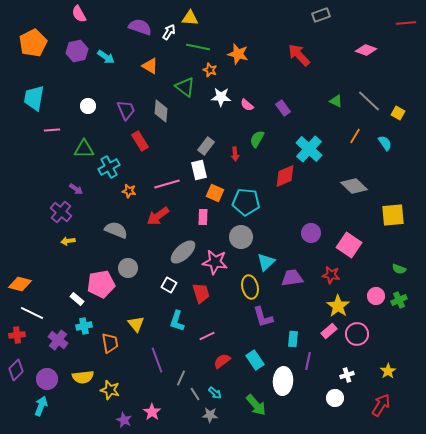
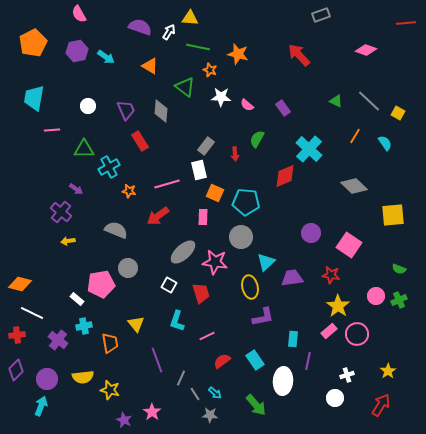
purple L-shape at (263, 317): rotated 85 degrees counterclockwise
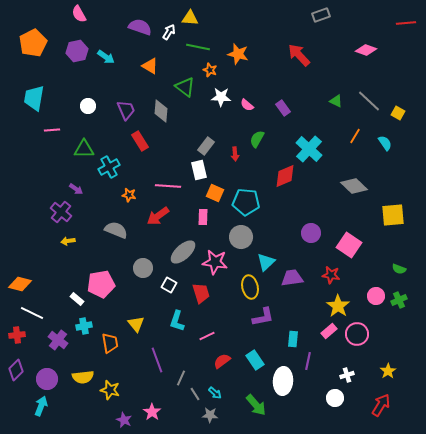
pink line at (167, 184): moved 1 px right, 2 px down; rotated 20 degrees clockwise
orange star at (129, 191): moved 4 px down
gray circle at (128, 268): moved 15 px right
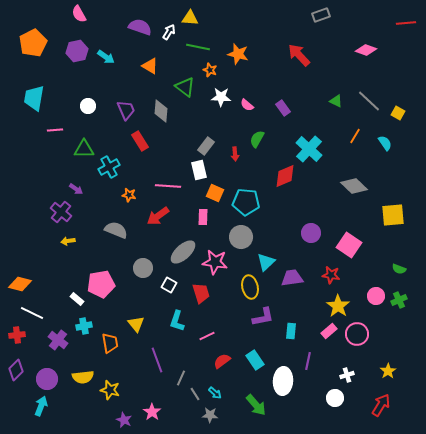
pink line at (52, 130): moved 3 px right
cyan rectangle at (293, 339): moved 2 px left, 8 px up
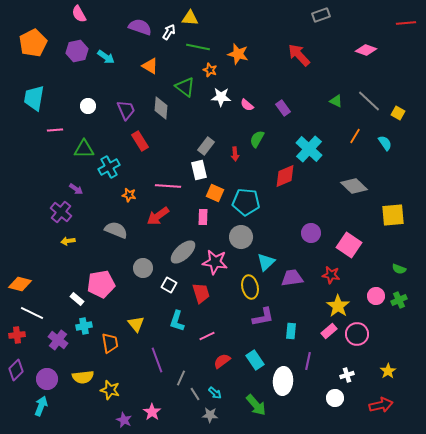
gray diamond at (161, 111): moved 3 px up
red arrow at (381, 405): rotated 45 degrees clockwise
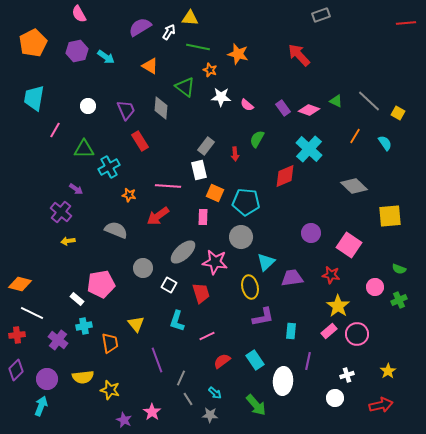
purple semicircle at (140, 27): rotated 50 degrees counterclockwise
pink diamond at (366, 50): moved 57 px left, 60 px down
pink line at (55, 130): rotated 56 degrees counterclockwise
yellow square at (393, 215): moved 3 px left, 1 px down
pink circle at (376, 296): moved 1 px left, 9 px up
gray line at (195, 394): moved 7 px left, 5 px down
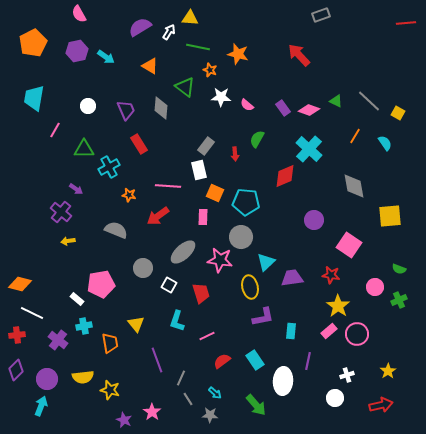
red rectangle at (140, 141): moved 1 px left, 3 px down
gray diamond at (354, 186): rotated 36 degrees clockwise
purple circle at (311, 233): moved 3 px right, 13 px up
pink star at (215, 262): moved 5 px right, 2 px up
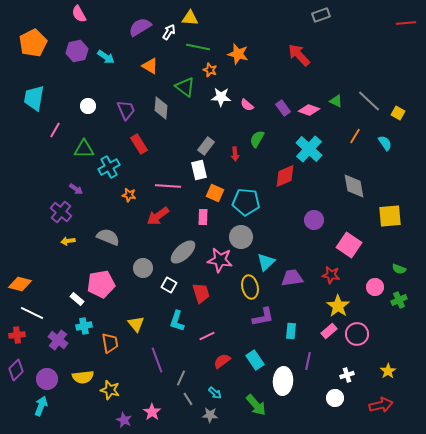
gray semicircle at (116, 230): moved 8 px left, 7 px down
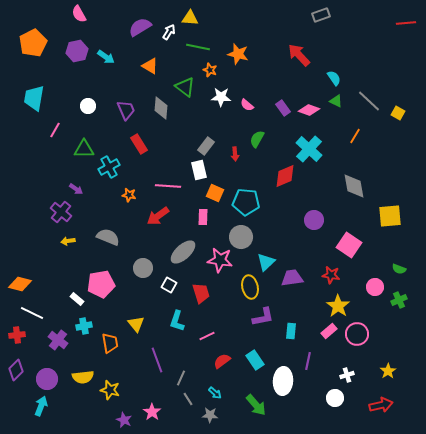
cyan semicircle at (385, 143): moved 51 px left, 65 px up
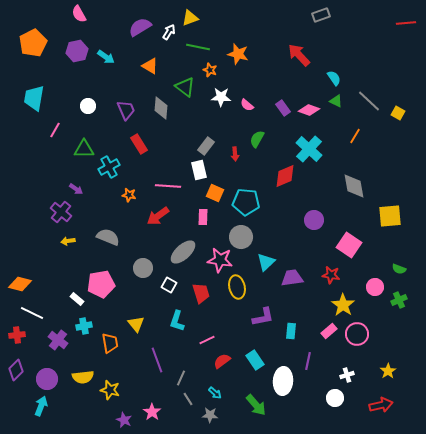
yellow triangle at (190, 18): rotated 24 degrees counterclockwise
yellow ellipse at (250, 287): moved 13 px left
yellow star at (338, 306): moved 5 px right, 1 px up
pink line at (207, 336): moved 4 px down
